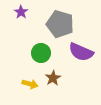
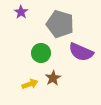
yellow arrow: rotated 35 degrees counterclockwise
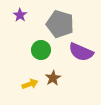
purple star: moved 1 px left, 3 px down
green circle: moved 3 px up
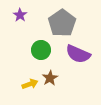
gray pentagon: moved 2 px right, 1 px up; rotated 20 degrees clockwise
purple semicircle: moved 3 px left, 2 px down
brown star: moved 3 px left
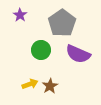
brown star: moved 8 px down
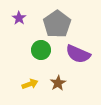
purple star: moved 1 px left, 3 px down
gray pentagon: moved 5 px left, 1 px down
brown star: moved 8 px right, 3 px up
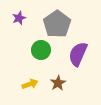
purple star: rotated 16 degrees clockwise
purple semicircle: rotated 90 degrees clockwise
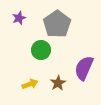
purple semicircle: moved 6 px right, 14 px down
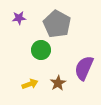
purple star: rotated 16 degrees clockwise
gray pentagon: rotated 8 degrees counterclockwise
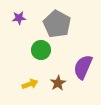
purple semicircle: moved 1 px left, 1 px up
